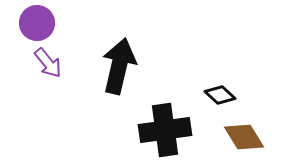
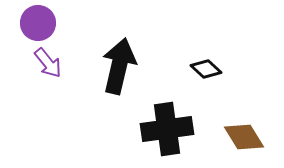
purple circle: moved 1 px right
black diamond: moved 14 px left, 26 px up
black cross: moved 2 px right, 1 px up
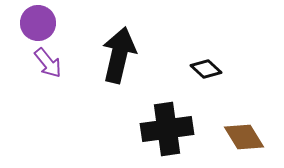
black arrow: moved 11 px up
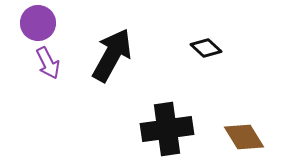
black arrow: moved 7 px left; rotated 16 degrees clockwise
purple arrow: rotated 12 degrees clockwise
black diamond: moved 21 px up
